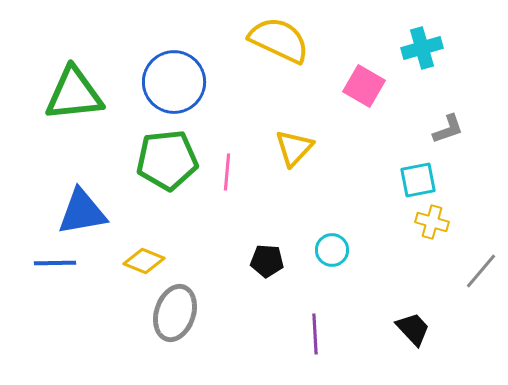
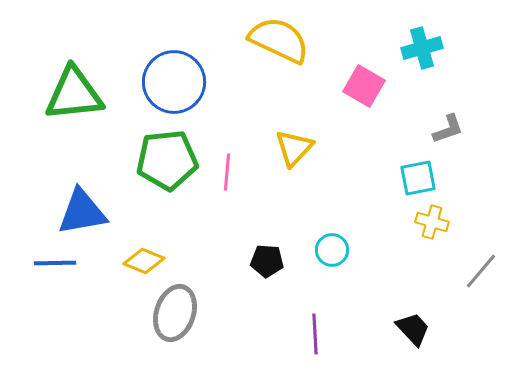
cyan square: moved 2 px up
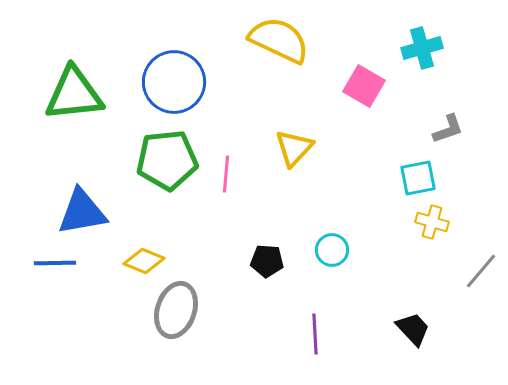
pink line: moved 1 px left, 2 px down
gray ellipse: moved 1 px right, 3 px up
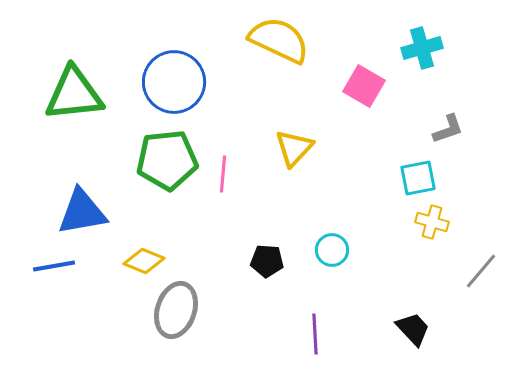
pink line: moved 3 px left
blue line: moved 1 px left, 3 px down; rotated 9 degrees counterclockwise
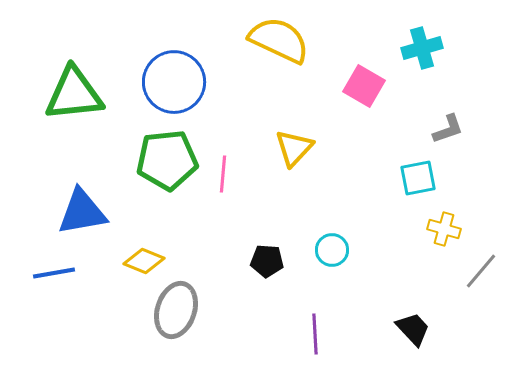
yellow cross: moved 12 px right, 7 px down
blue line: moved 7 px down
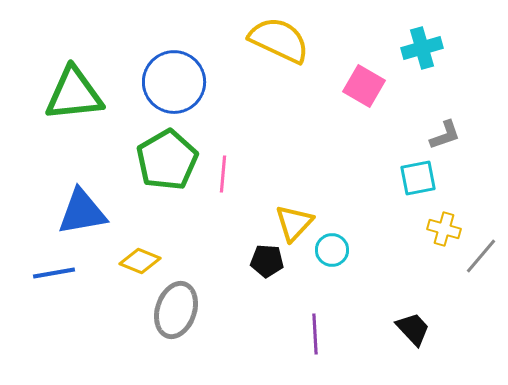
gray L-shape: moved 3 px left, 6 px down
yellow triangle: moved 75 px down
green pentagon: rotated 24 degrees counterclockwise
yellow diamond: moved 4 px left
gray line: moved 15 px up
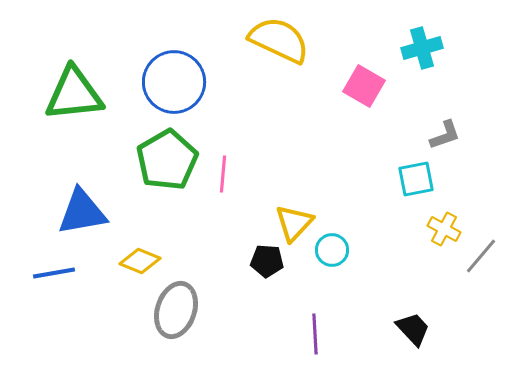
cyan square: moved 2 px left, 1 px down
yellow cross: rotated 12 degrees clockwise
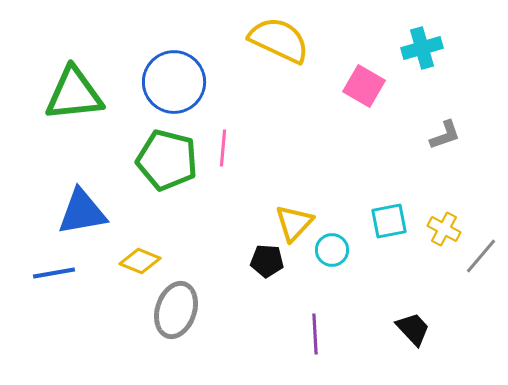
green pentagon: rotated 28 degrees counterclockwise
pink line: moved 26 px up
cyan square: moved 27 px left, 42 px down
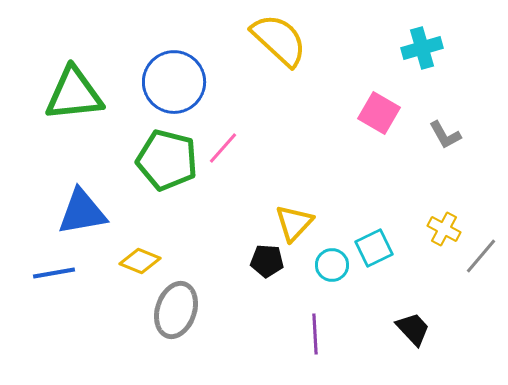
yellow semicircle: rotated 18 degrees clockwise
pink square: moved 15 px right, 27 px down
gray L-shape: rotated 80 degrees clockwise
pink line: rotated 36 degrees clockwise
cyan square: moved 15 px left, 27 px down; rotated 15 degrees counterclockwise
cyan circle: moved 15 px down
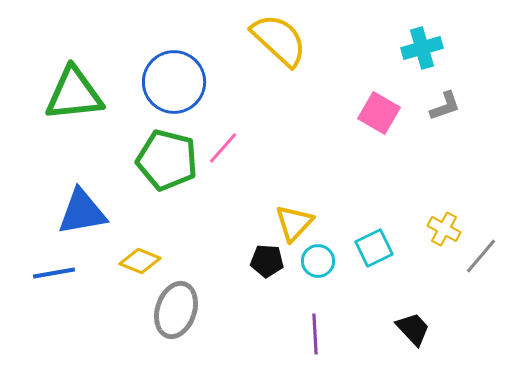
gray L-shape: moved 29 px up; rotated 80 degrees counterclockwise
cyan circle: moved 14 px left, 4 px up
